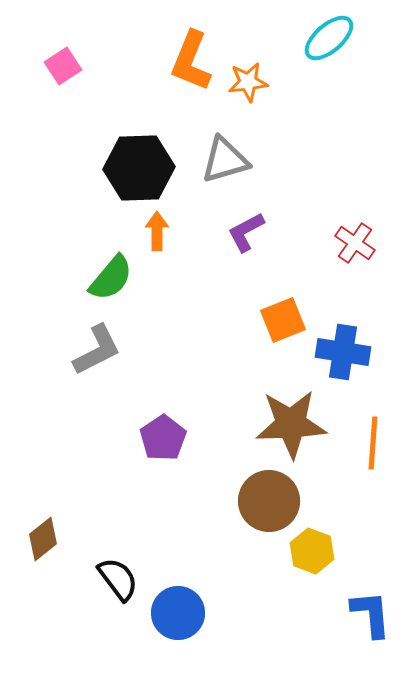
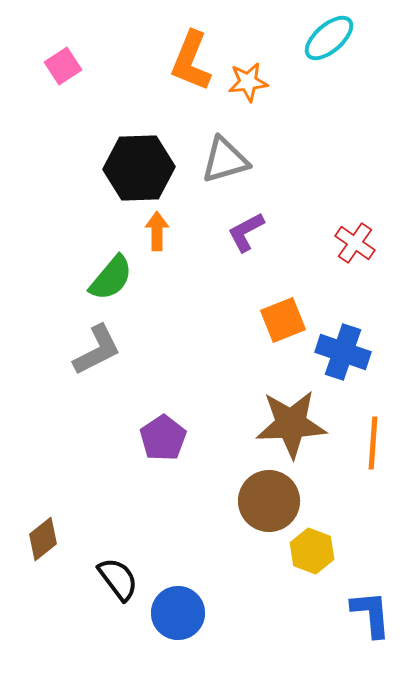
blue cross: rotated 10 degrees clockwise
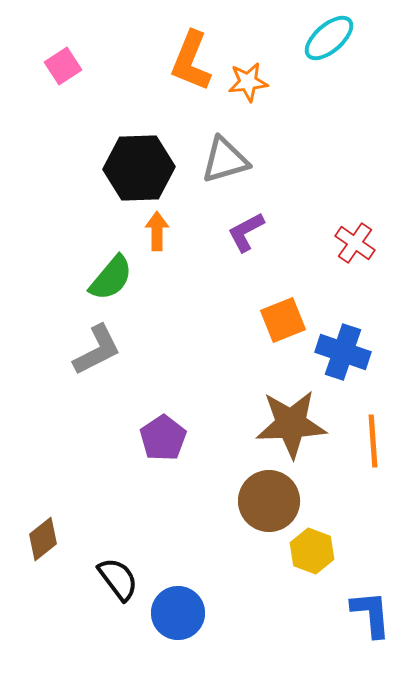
orange line: moved 2 px up; rotated 8 degrees counterclockwise
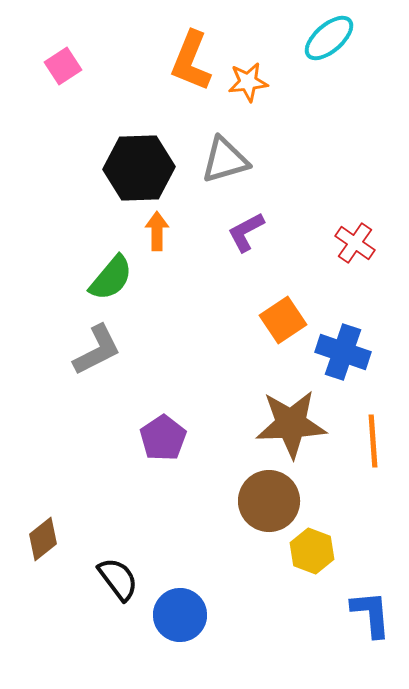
orange square: rotated 12 degrees counterclockwise
blue circle: moved 2 px right, 2 px down
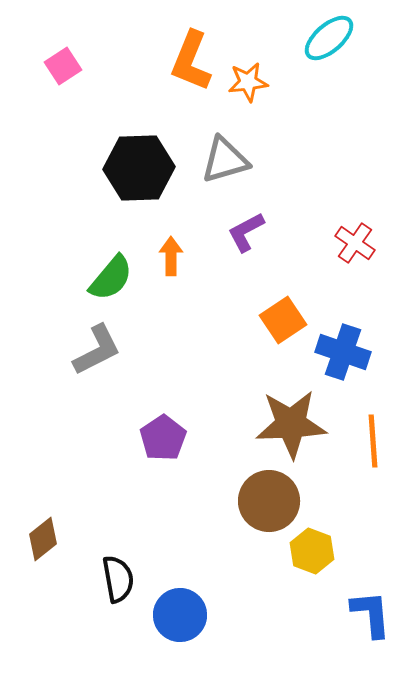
orange arrow: moved 14 px right, 25 px down
black semicircle: rotated 27 degrees clockwise
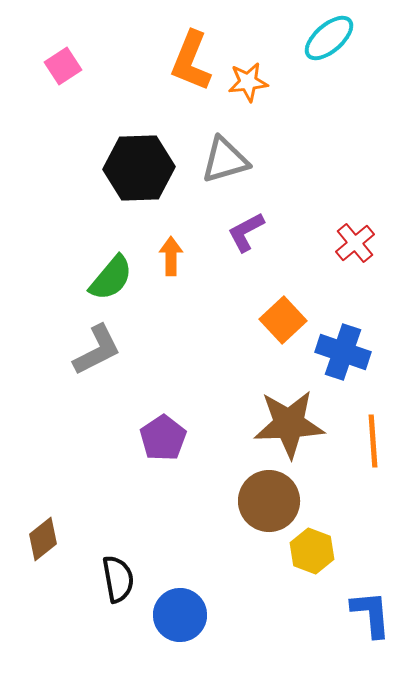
red cross: rotated 15 degrees clockwise
orange square: rotated 9 degrees counterclockwise
brown star: moved 2 px left
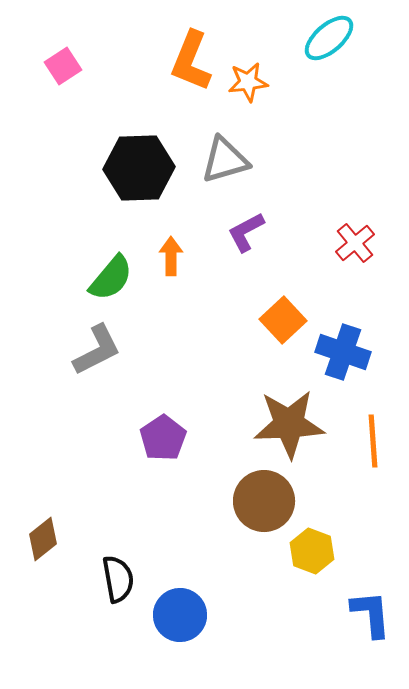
brown circle: moved 5 px left
